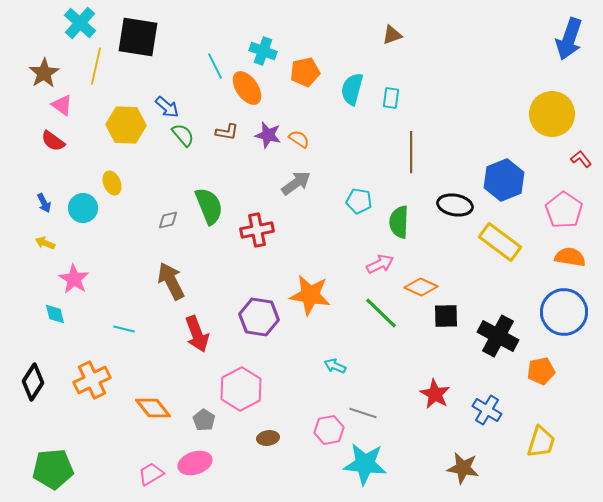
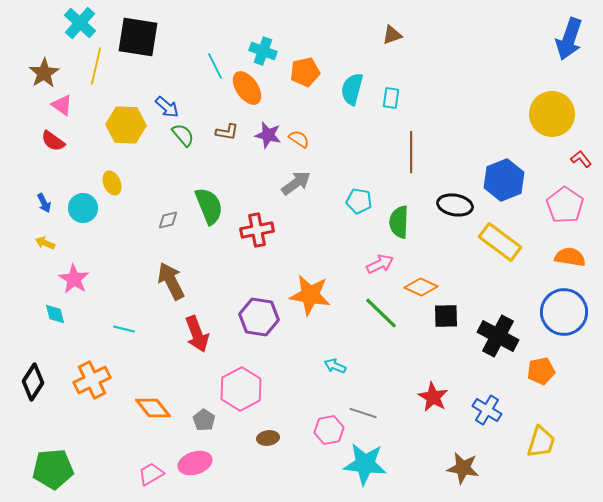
pink pentagon at (564, 210): moved 1 px right, 5 px up
red star at (435, 394): moved 2 px left, 3 px down
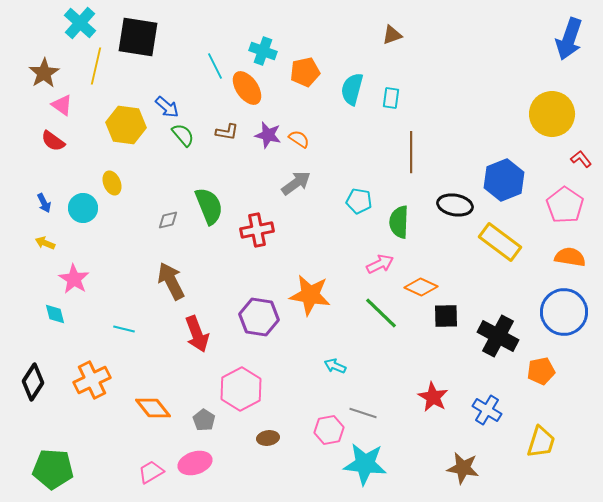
yellow hexagon at (126, 125): rotated 6 degrees clockwise
green pentagon at (53, 469): rotated 9 degrees clockwise
pink trapezoid at (151, 474): moved 2 px up
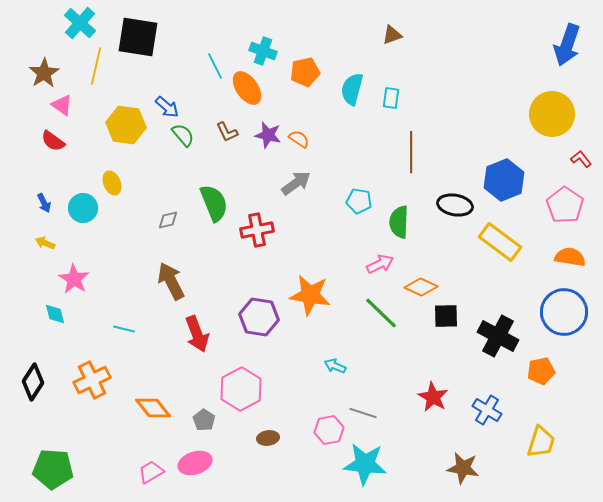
blue arrow at (569, 39): moved 2 px left, 6 px down
brown L-shape at (227, 132): rotated 55 degrees clockwise
green semicircle at (209, 206): moved 5 px right, 3 px up
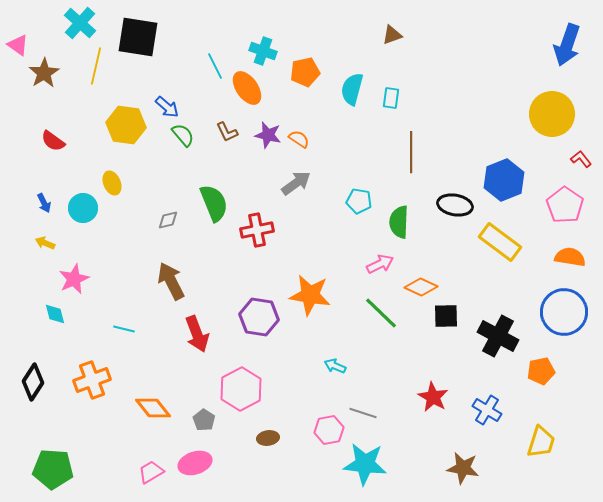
pink triangle at (62, 105): moved 44 px left, 60 px up
pink star at (74, 279): rotated 16 degrees clockwise
orange cross at (92, 380): rotated 6 degrees clockwise
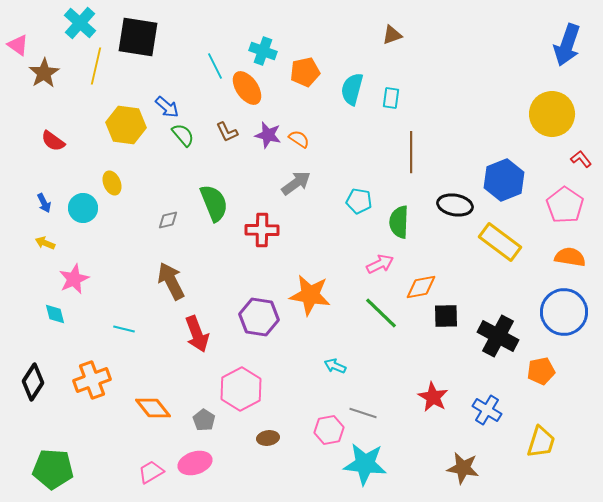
red cross at (257, 230): moved 5 px right; rotated 12 degrees clockwise
orange diamond at (421, 287): rotated 36 degrees counterclockwise
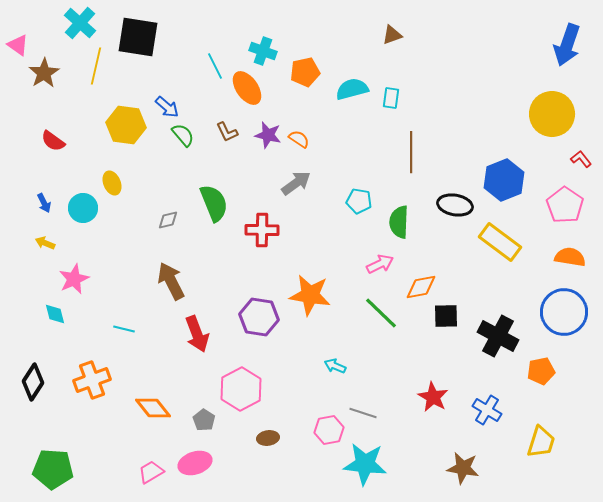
cyan semicircle at (352, 89): rotated 60 degrees clockwise
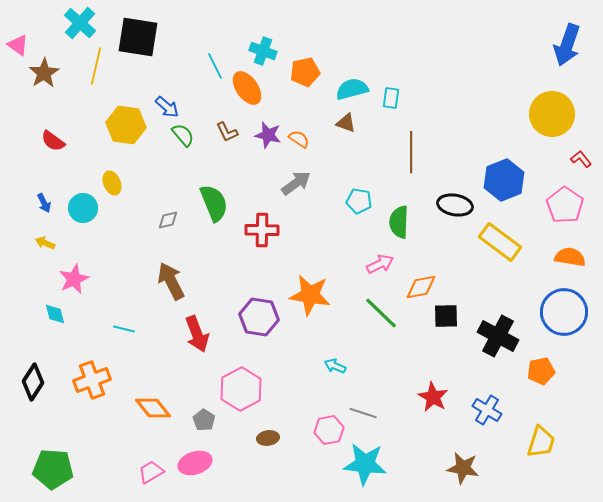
brown triangle at (392, 35): moved 46 px left, 88 px down; rotated 40 degrees clockwise
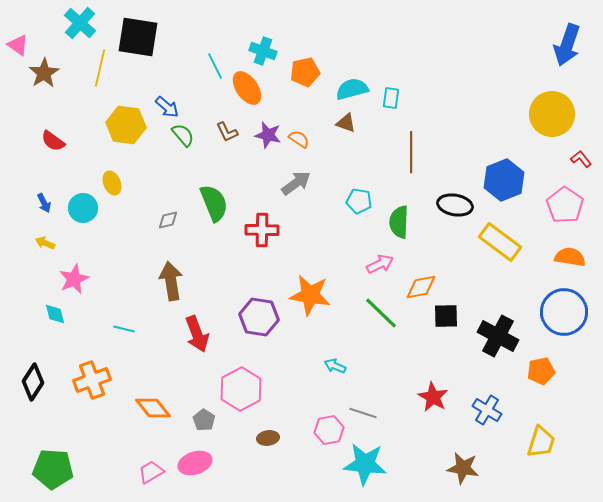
yellow line at (96, 66): moved 4 px right, 2 px down
brown arrow at (171, 281): rotated 18 degrees clockwise
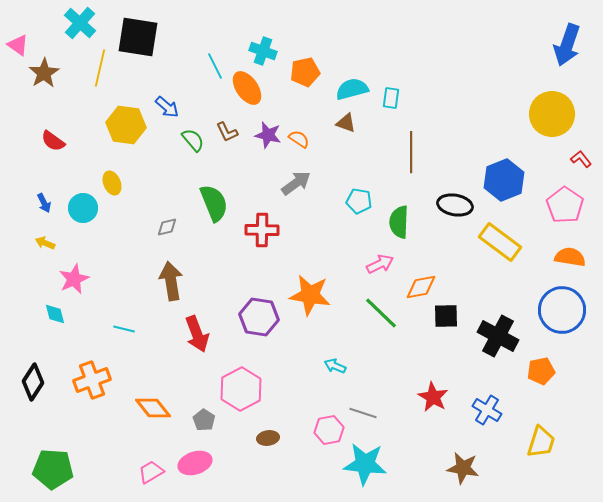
green semicircle at (183, 135): moved 10 px right, 5 px down
gray diamond at (168, 220): moved 1 px left, 7 px down
blue circle at (564, 312): moved 2 px left, 2 px up
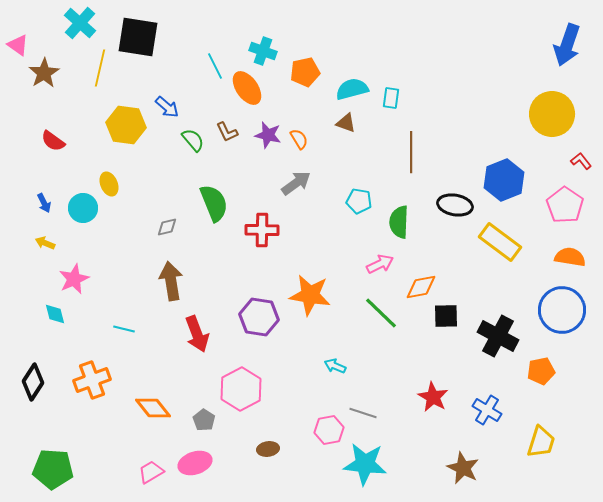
orange semicircle at (299, 139): rotated 25 degrees clockwise
red L-shape at (581, 159): moved 2 px down
yellow ellipse at (112, 183): moved 3 px left, 1 px down
brown ellipse at (268, 438): moved 11 px down
brown star at (463, 468): rotated 16 degrees clockwise
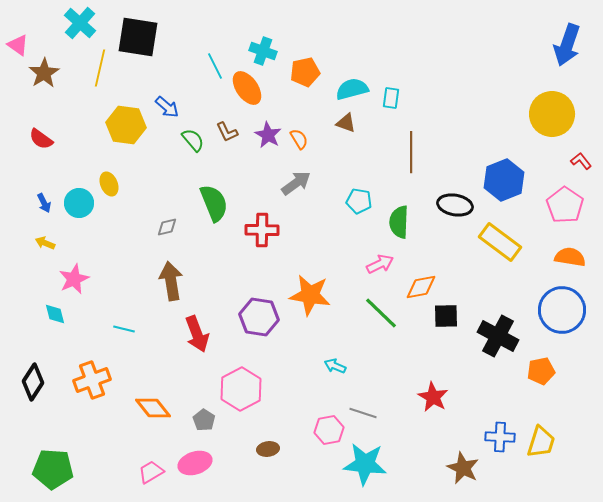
purple star at (268, 135): rotated 16 degrees clockwise
red semicircle at (53, 141): moved 12 px left, 2 px up
cyan circle at (83, 208): moved 4 px left, 5 px up
blue cross at (487, 410): moved 13 px right, 27 px down; rotated 28 degrees counterclockwise
